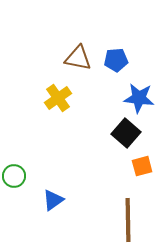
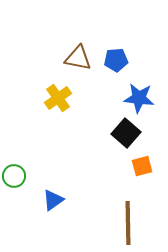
brown line: moved 3 px down
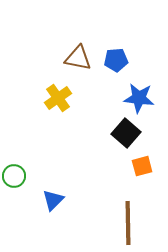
blue triangle: rotated 10 degrees counterclockwise
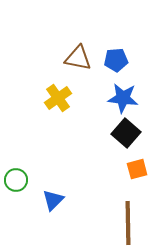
blue star: moved 16 px left
orange square: moved 5 px left, 3 px down
green circle: moved 2 px right, 4 px down
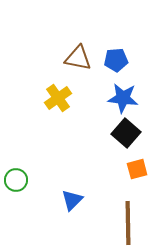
blue triangle: moved 19 px right
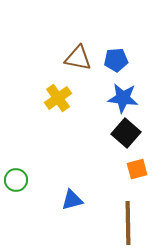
blue triangle: rotated 30 degrees clockwise
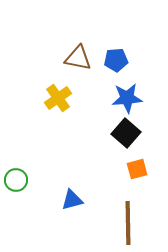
blue star: moved 4 px right; rotated 12 degrees counterclockwise
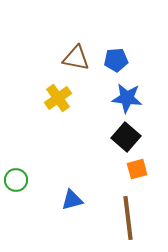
brown triangle: moved 2 px left
blue star: rotated 12 degrees clockwise
black square: moved 4 px down
brown line: moved 5 px up; rotated 6 degrees counterclockwise
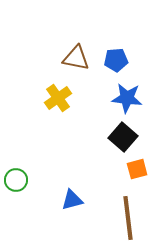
black square: moved 3 px left
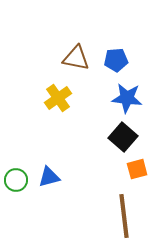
blue triangle: moved 23 px left, 23 px up
brown line: moved 4 px left, 2 px up
